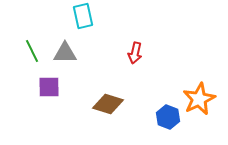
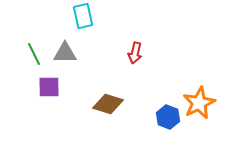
green line: moved 2 px right, 3 px down
orange star: moved 4 px down
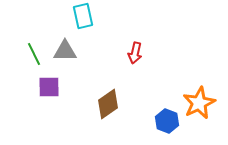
gray triangle: moved 2 px up
brown diamond: rotated 52 degrees counterclockwise
blue hexagon: moved 1 px left, 4 px down
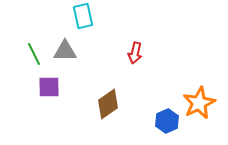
blue hexagon: rotated 15 degrees clockwise
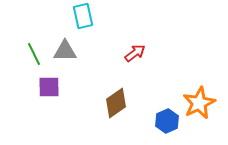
red arrow: rotated 140 degrees counterclockwise
brown diamond: moved 8 px right, 1 px up
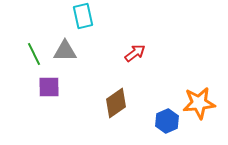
orange star: rotated 20 degrees clockwise
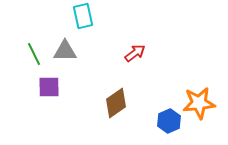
blue hexagon: moved 2 px right
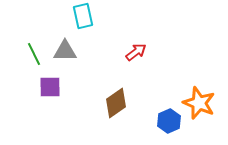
red arrow: moved 1 px right, 1 px up
purple square: moved 1 px right
orange star: rotated 28 degrees clockwise
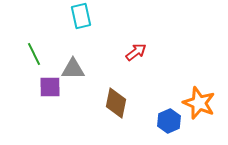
cyan rectangle: moved 2 px left
gray triangle: moved 8 px right, 18 px down
brown diamond: rotated 44 degrees counterclockwise
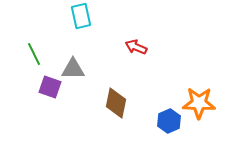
red arrow: moved 5 px up; rotated 120 degrees counterclockwise
purple square: rotated 20 degrees clockwise
orange star: rotated 20 degrees counterclockwise
